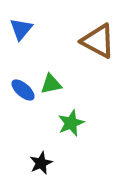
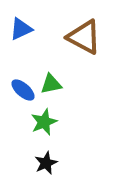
blue triangle: rotated 25 degrees clockwise
brown triangle: moved 14 px left, 4 px up
green star: moved 27 px left, 1 px up
black star: moved 5 px right
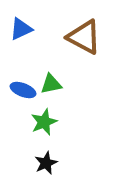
blue ellipse: rotated 20 degrees counterclockwise
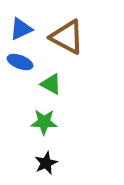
brown triangle: moved 17 px left
green triangle: rotated 40 degrees clockwise
blue ellipse: moved 3 px left, 28 px up
green star: rotated 24 degrees clockwise
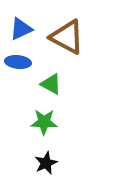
blue ellipse: moved 2 px left; rotated 15 degrees counterclockwise
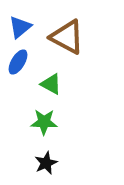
blue triangle: moved 1 px left, 2 px up; rotated 15 degrees counterclockwise
blue ellipse: rotated 65 degrees counterclockwise
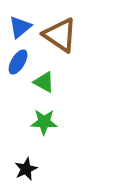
brown triangle: moved 7 px left, 2 px up; rotated 6 degrees clockwise
green triangle: moved 7 px left, 2 px up
black star: moved 20 px left, 6 px down
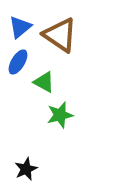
green star: moved 16 px right, 7 px up; rotated 16 degrees counterclockwise
